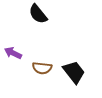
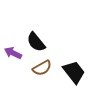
black semicircle: moved 2 px left, 28 px down
brown semicircle: rotated 36 degrees counterclockwise
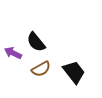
brown semicircle: moved 1 px left, 1 px down
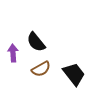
purple arrow: rotated 60 degrees clockwise
black trapezoid: moved 2 px down
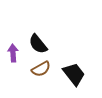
black semicircle: moved 2 px right, 2 px down
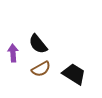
black trapezoid: rotated 20 degrees counterclockwise
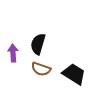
black semicircle: rotated 55 degrees clockwise
brown semicircle: rotated 48 degrees clockwise
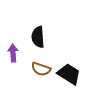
black semicircle: moved 7 px up; rotated 20 degrees counterclockwise
black trapezoid: moved 5 px left
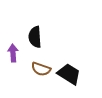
black semicircle: moved 3 px left
